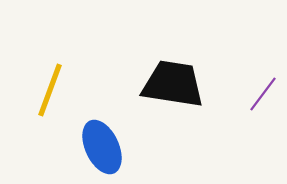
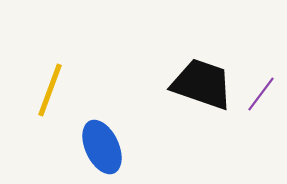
black trapezoid: moved 29 px right; rotated 10 degrees clockwise
purple line: moved 2 px left
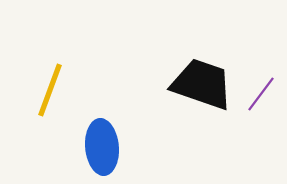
blue ellipse: rotated 20 degrees clockwise
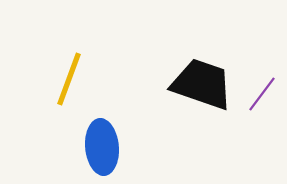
yellow line: moved 19 px right, 11 px up
purple line: moved 1 px right
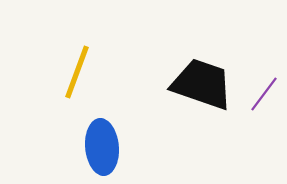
yellow line: moved 8 px right, 7 px up
purple line: moved 2 px right
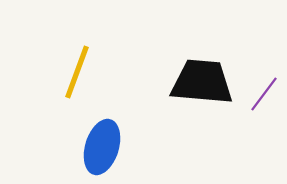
black trapezoid: moved 2 px up; rotated 14 degrees counterclockwise
blue ellipse: rotated 22 degrees clockwise
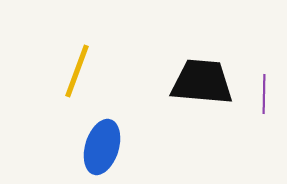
yellow line: moved 1 px up
purple line: rotated 36 degrees counterclockwise
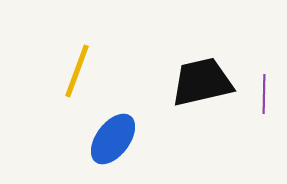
black trapezoid: rotated 18 degrees counterclockwise
blue ellipse: moved 11 px right, 8 px up; rotated 20 degrees clockwise
